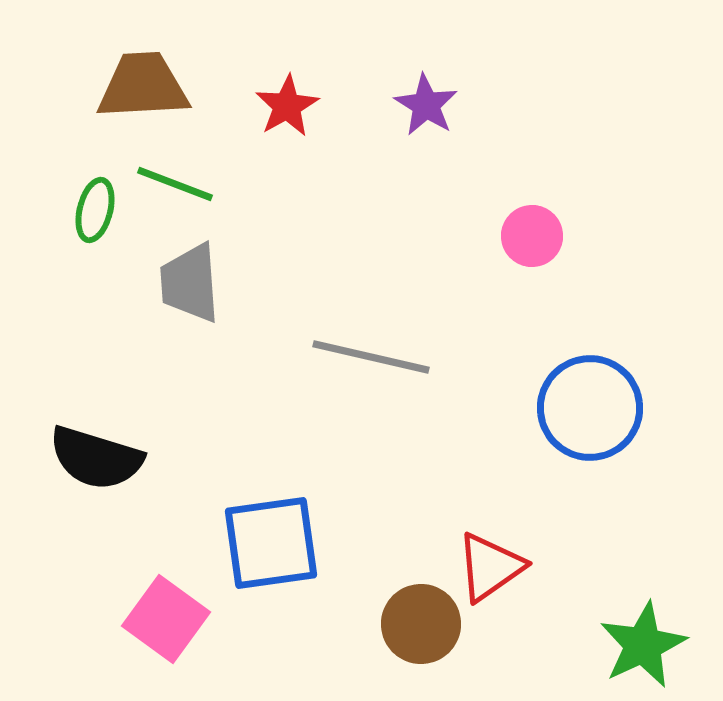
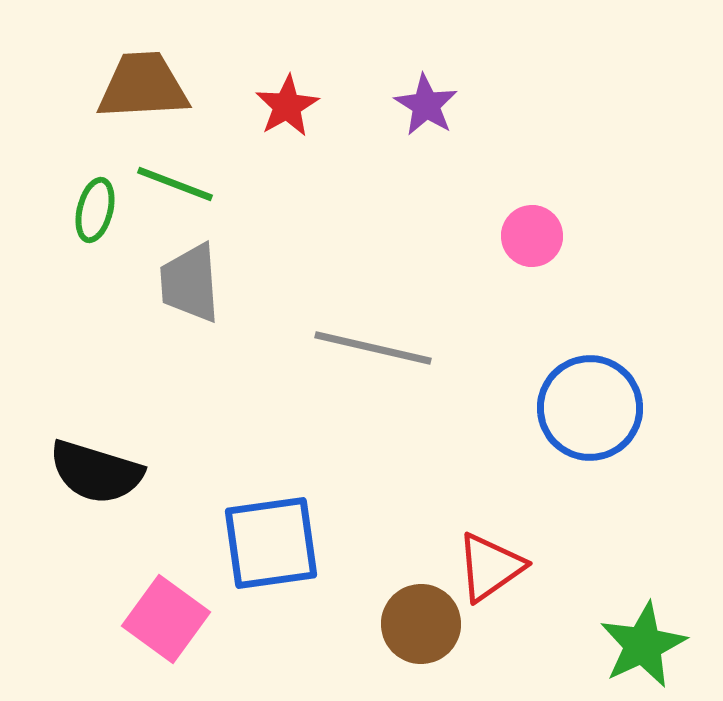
gray line: moved 2 px right, 9 px up
black semicircle: moved 14 px down
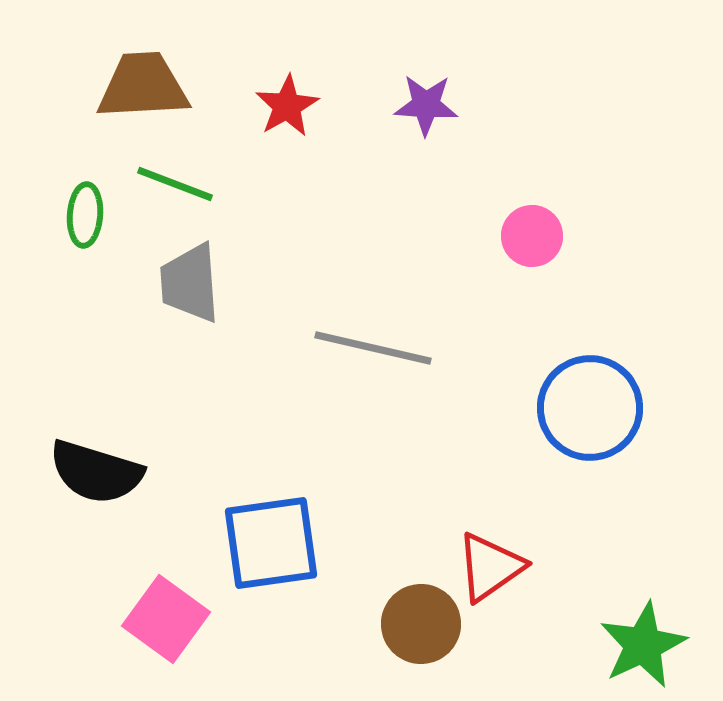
purple star: rotated 28 degrees counterclockwise
green ellipse: moved 10 px left, 5 px down; rotated 10 degrees counterclockwise
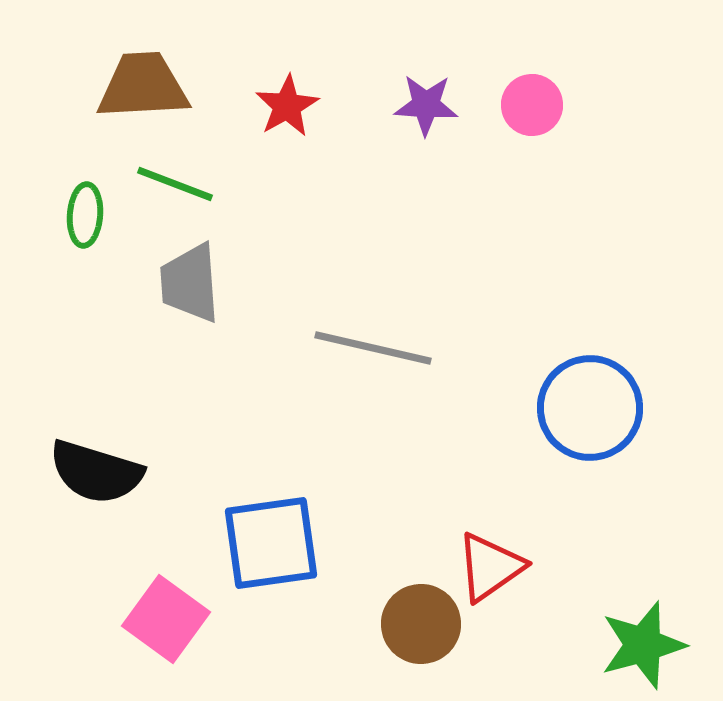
pink circle: moved 131 px up
green star: rotated 10 degrees clockwise
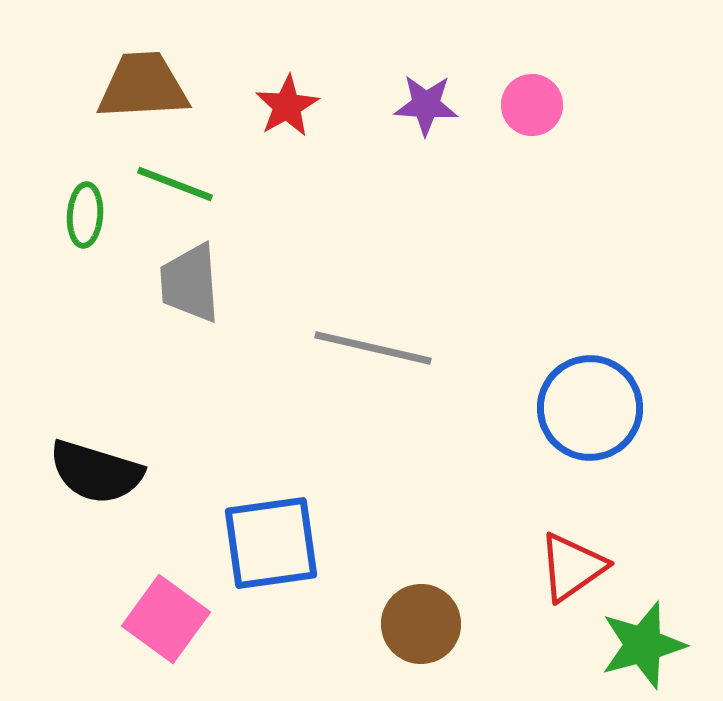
red triangle: moved 82 px right
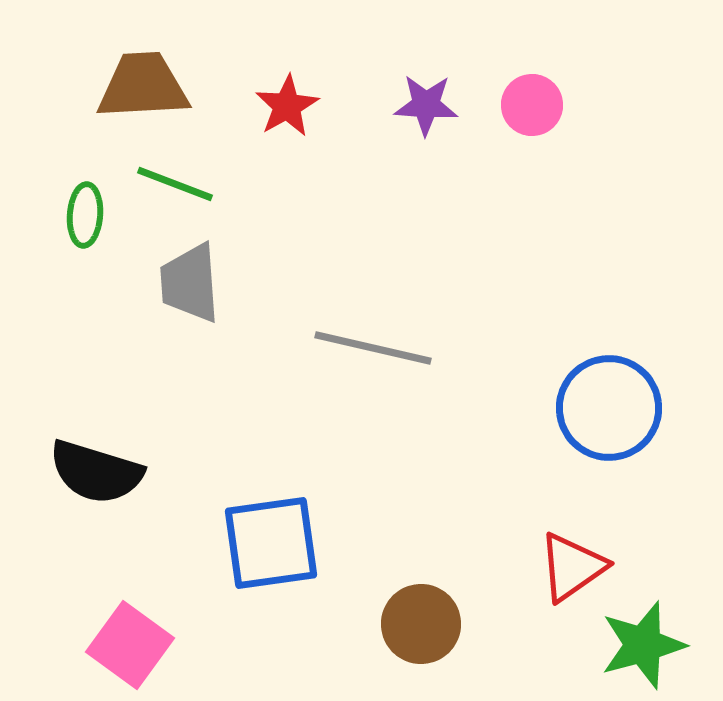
blue circle: moved 19 px right
pink square: moved 36 px left, 26 px down
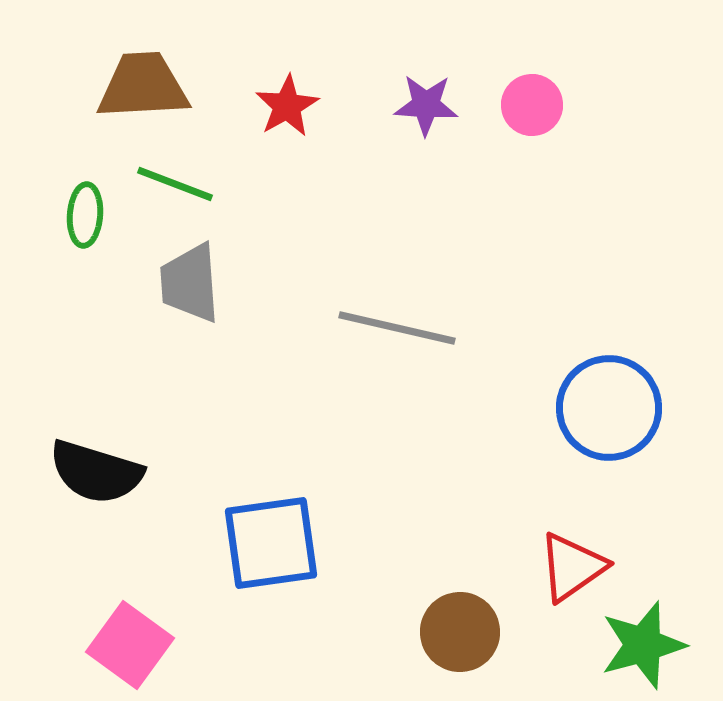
gray line: moved 24 px right, 20 px up
brown circle: moved 39 px right, 8 px down
